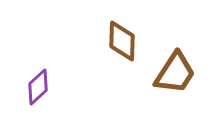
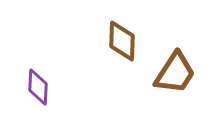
purple diamond: rotated 45 degrees counterclockwise
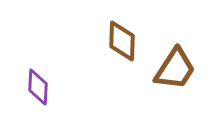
brown trapezoid: moved 4 px up
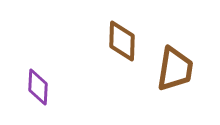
brown trapezoid: rotated 24 degrees counterclockwise
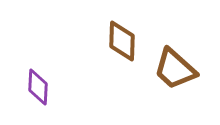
brown trapezoid: rotated 123 degrees clockwise
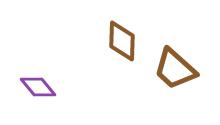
purple diamond: rotated 42 degrees counterclockwise
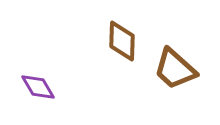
purple diamond: rotated 9 degrees clockwise
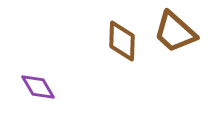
brown trapezoid: moved 37 px up
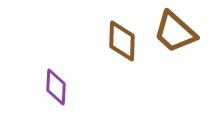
purple diamond: moved 18 px right; rotated 33 degrees clockwise
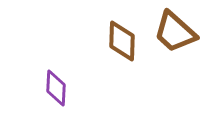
purple diamond: moved 1 px down
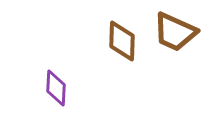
brown trapezoid: rotated 18 degrees counterclockwise
